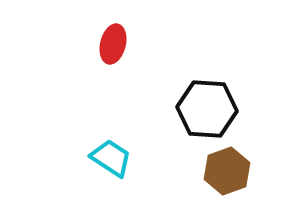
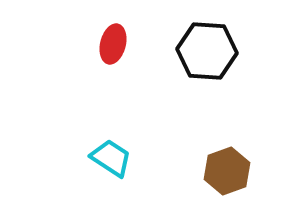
black hexagon: moved 58 px up
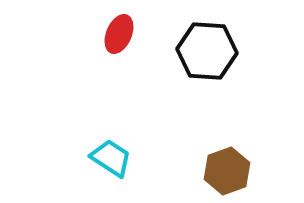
red ellipse: moved 6 px right, 10 px up; rotated 9 degrees clockwise
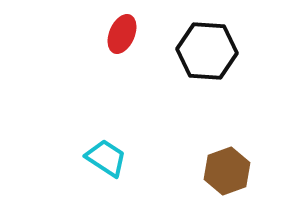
red ellipse: moved 3 px right
cyan trapezoid: moved 5 px left
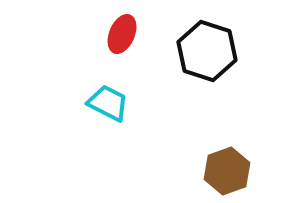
black hexagon: rotated 14 degrees clockwise
cyan trapezoid: moved 2 px right, 55 px up; rotated 6 degrees counterclockwise
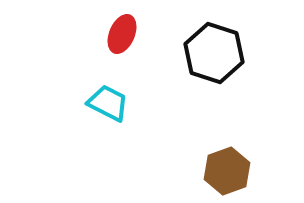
black hexagon: moved 7 px right, 2 px down
